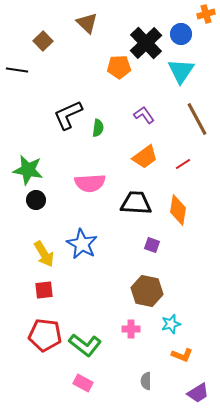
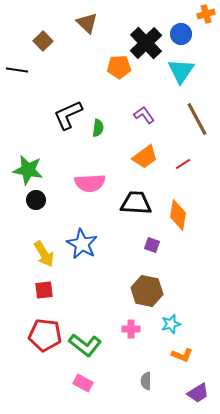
orange diamond: moved 5 px down
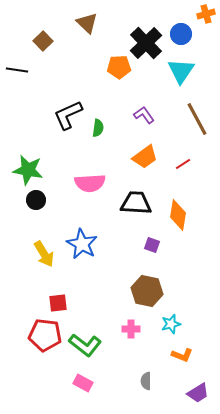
red square: moved 14 px right, 13 px down
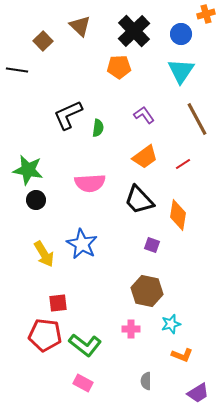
brown triangle: moved 7 px left, 3 px down
black cross: moved 12 px left, 12 px up
black trapezoid: moved 3 px right, 3 px up; rotated 136 degrees counterclockwise
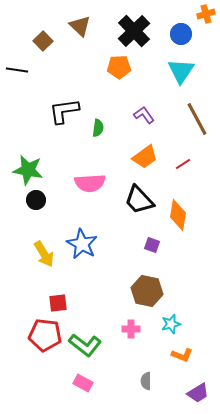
black L-shape: moved 4 px left, 4 px up; rotated 16 degrees clockwise
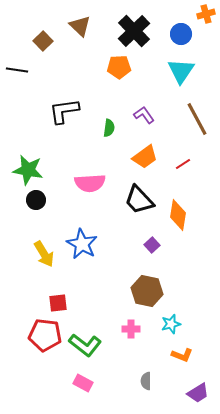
green semicircle: moved 11 px right
purple square: rotated 28 degrees clockwise
